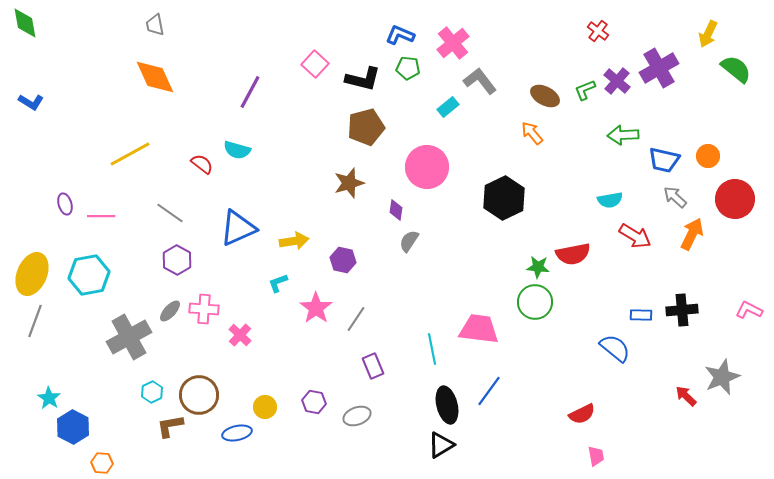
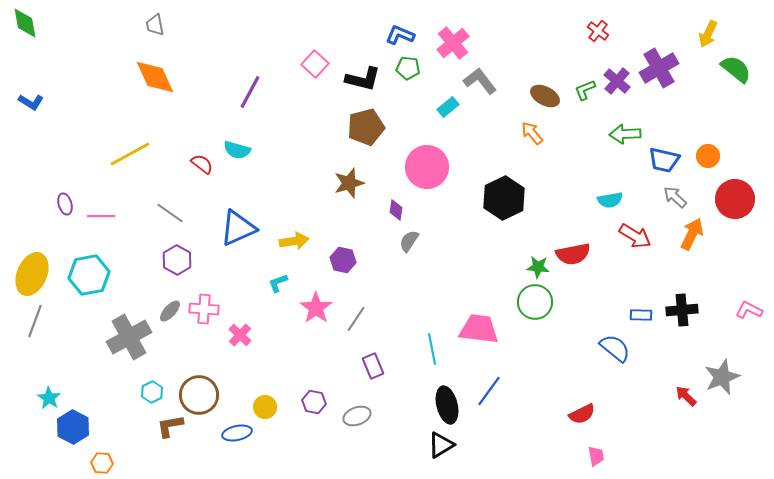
green arrow at (623, 135): moved 2 px right, 1 px up
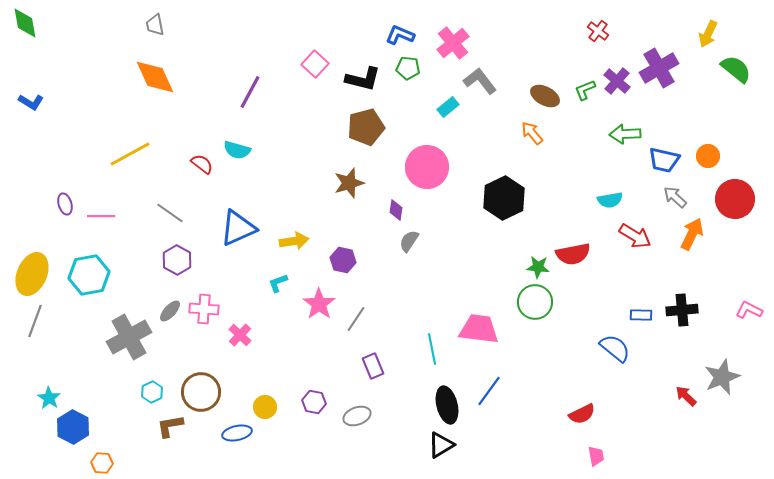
pink star at (316, 308): moved 3 px right, 4 px up
brown circle at (199, 395): moved 2 px right, 3 px up
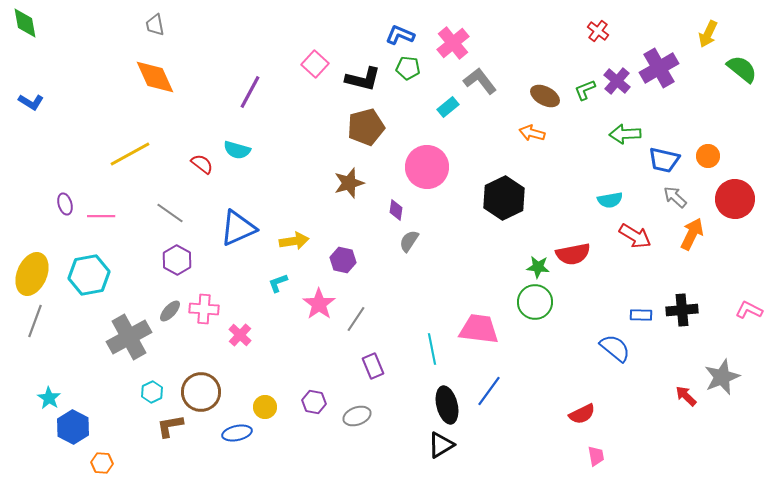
green semicircle at (736, 69): moved 6 px right
orange arrow at (532, 133): rotated 35 degrees counterclockwise
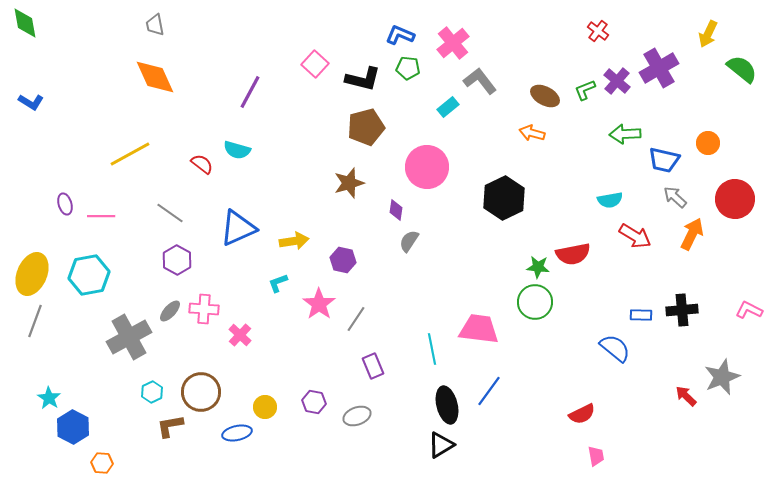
orange circle at (708, 156): moved 13 px up
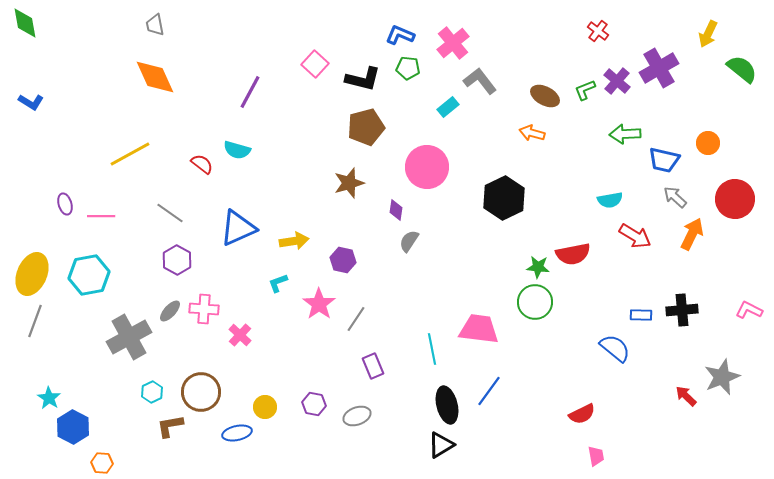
purple hexagon at (314, 402): moved 2 px down
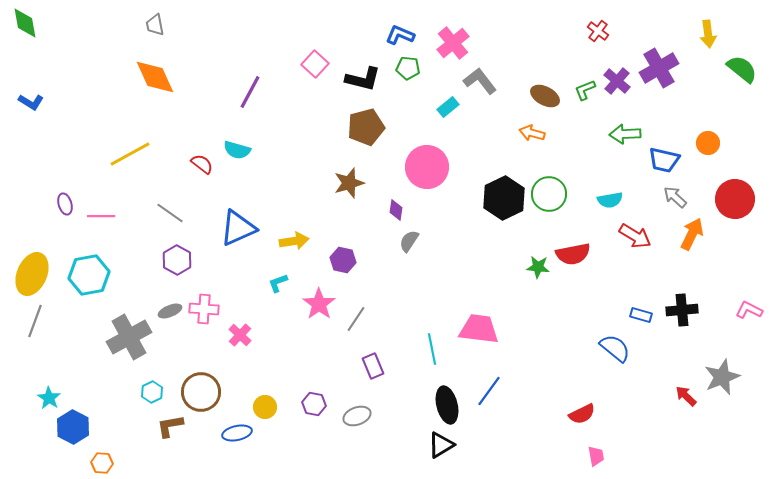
yellow arrow at (708, 34): rotated 32 degrees counterclockwise
green circle at (535, 302): moved 14 px right, 108 px up
gray ellipse at (170, 311): rotated 25 degrees clockwise
blue rectangle at (641, 315): rotated 15 degrees clockwise
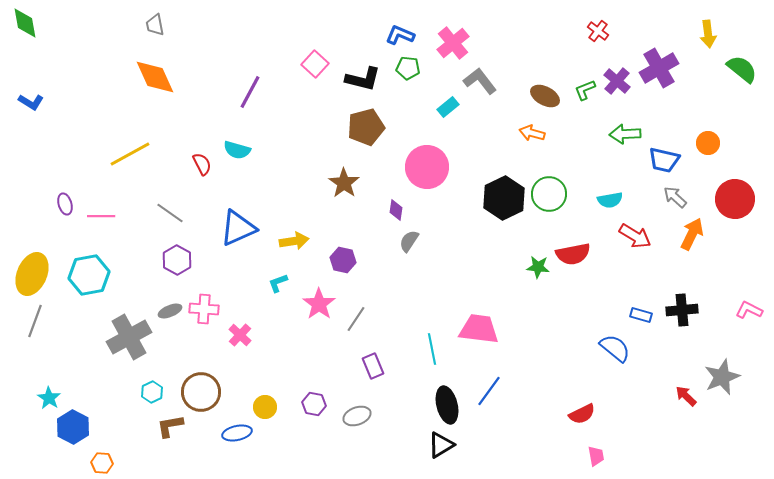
red semicircle at (202, 164): rotated 25 degrees clockwise
brown star at (349, 183): moved 5 px left; rotated 20 degrees counterclockwise
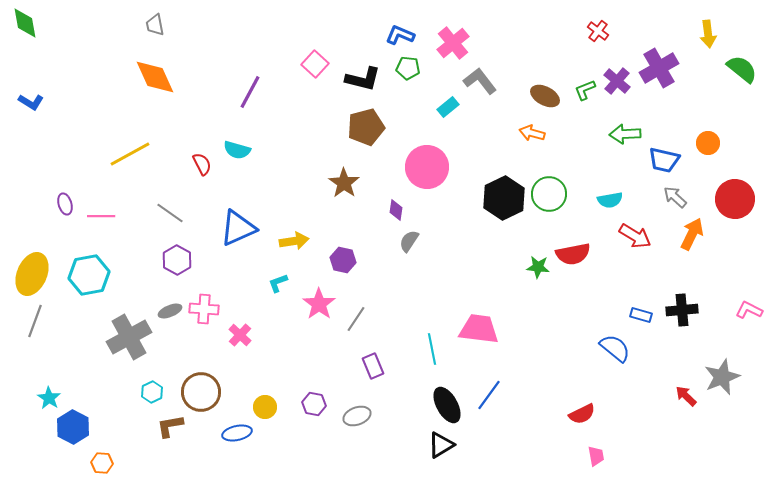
blue line at (489, 391): moved 4 px down
black ellipse at (447, 405): rotated 15 degrees counterclockwise
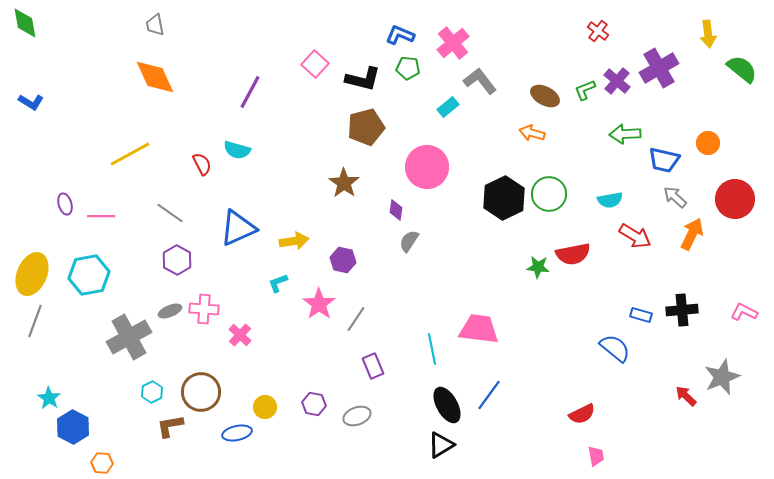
pink L-shape at (749, 310): moved 5 px left, 2 px down
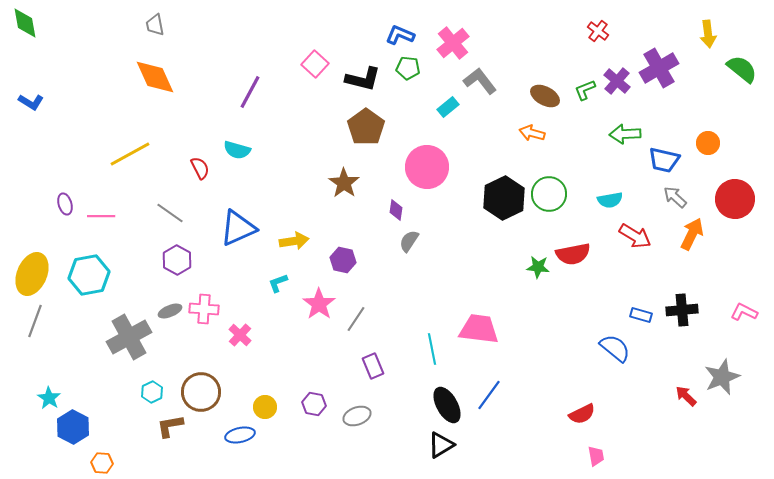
brown pentagon at (366, 127): rotated 21 degrees counterclockwise
red semicircle at (202, 164): moved 2 px left, 4 px down
blue ellipse at (237, 433): moved 3 px right, 2 px down
